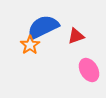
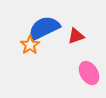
blue semicircle: moved 1 px right, 1 px down
pink ellipse: moved 3 px down
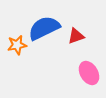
orange star: moved 13 px left; rotated 24 degrees clockwise
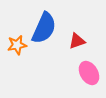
blue semicircle: rotated 140 degrees clockwise
red triangle: moved 1 px right, 5 px down
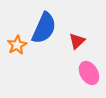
red triangle: rotated 24 degrees counterclockwise
orange star: rotated 18 degrees counterclockwise
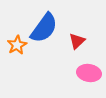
blue semicircle: rotated 12 degrees clockwise
pink ellipse: rotated 50 degrees counterclockwise
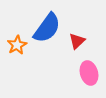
blue semicircle: moved 3 px right
pink ellipse: rotated 65 degrees clockwise
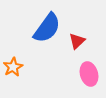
orange star: moved 4 px left, 22 px down
pink ellipse: moved 1 px down
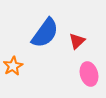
blue semicircle: moved 2 px left, 5 px down
orange star: moved 1 px up
